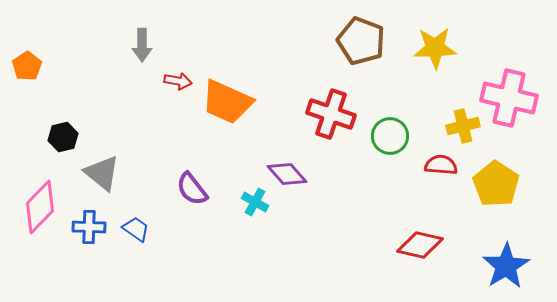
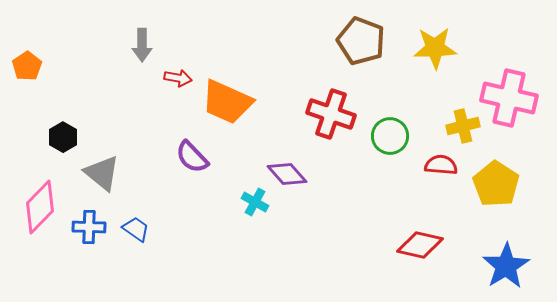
red arrow: moved 3 px up
black hexagon: rotated 16 degrees counterclockwise
purple semicircle: moved 32 px up; rotated 6 degrees counterclockwise
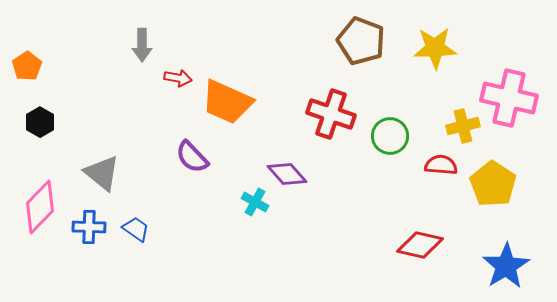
black hexagon: moved 23 px left, 15 px up
yellow pentagon: moved 3 px left
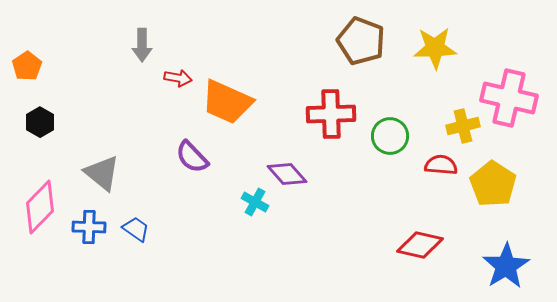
red cross: rotated 21 degrees counterclockwise
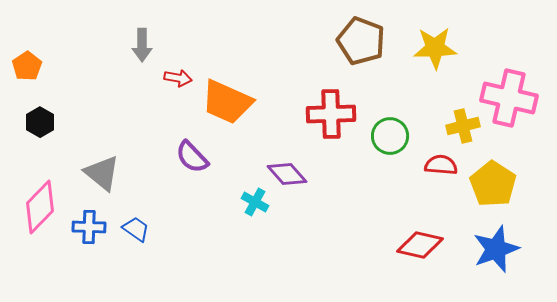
blue star: moved 10 px left, 17 px up; rotated 12 degrees clockwise
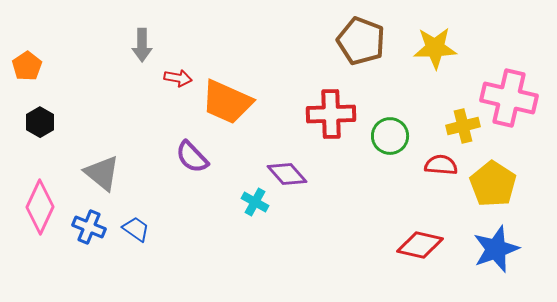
pink diamond: rotated 20 degrees counterclockwise
blue cross: rotated 20 degrees clockwise
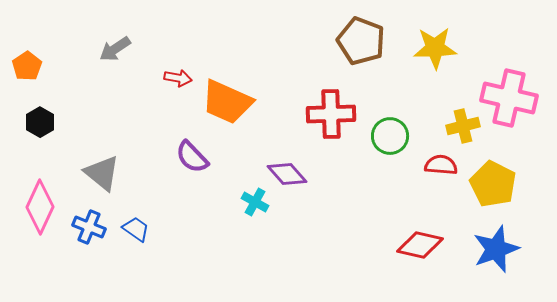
gray arrow: moved 27 px left, 4 px down; rotated 56 degrees clockwise
yellow pentagon: rotated 6 degrees counterclockwise
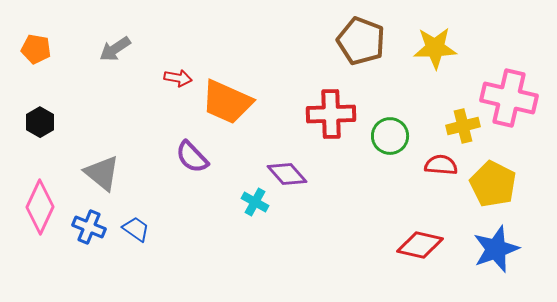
orange pentagon: moved 9 px right, 17 px up; rotated 28 degrees counterclockwise
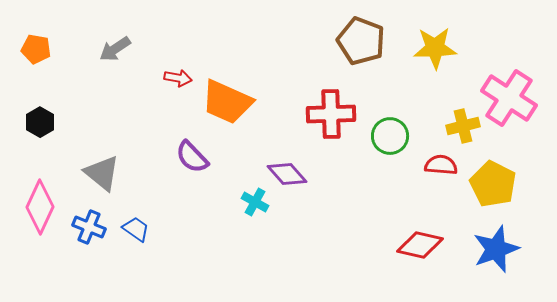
pink cross: rotated 20 degrees clockwise
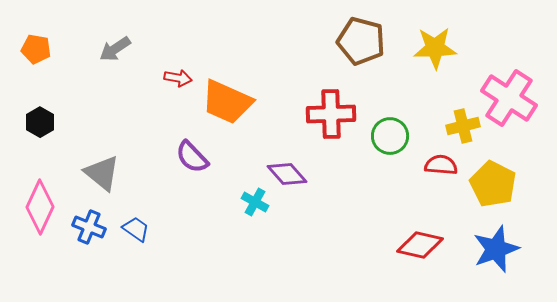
brown pentagon: rotated 6 degrees counterclockwise
